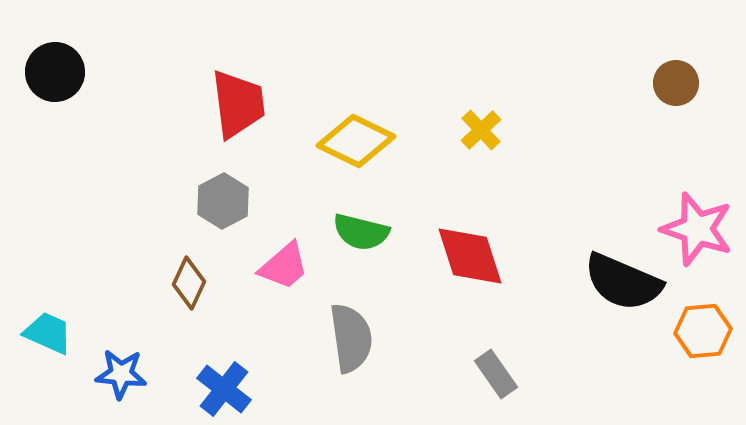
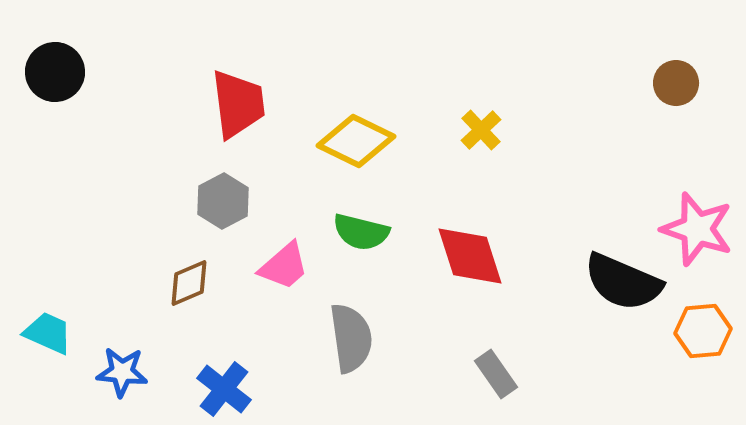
brown diamond: rotated 42 degrees clockwise
blue star: moved 1 px right, 2 px up
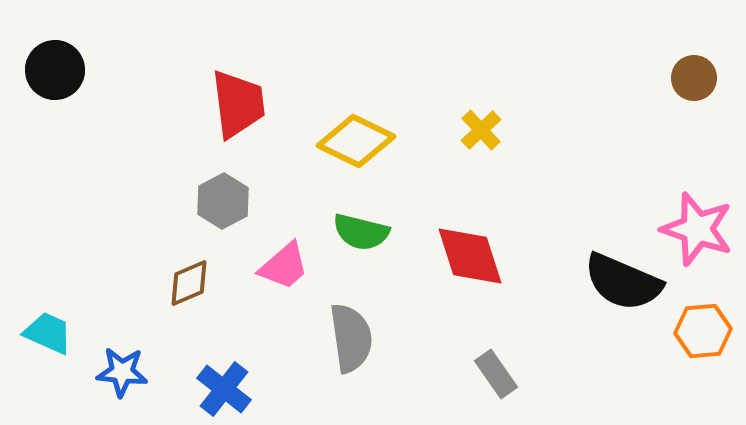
black circle: moved 2 px up
brown circle: moved 18 px right, 5 px up
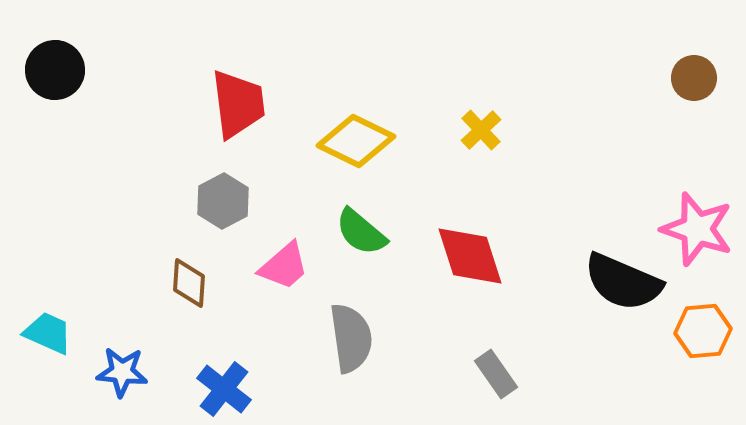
green semicircle: rotated 26 degrees clockwise
brown diamond: rotated 63 degrees counterclockwise
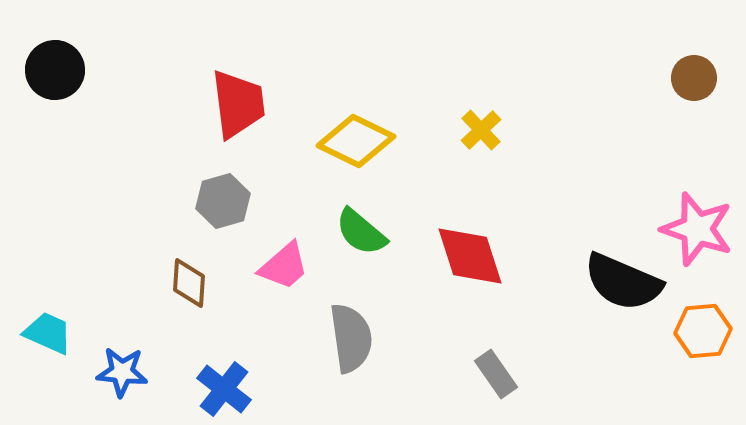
gray hexagon: rotated 12 degrees clockwise
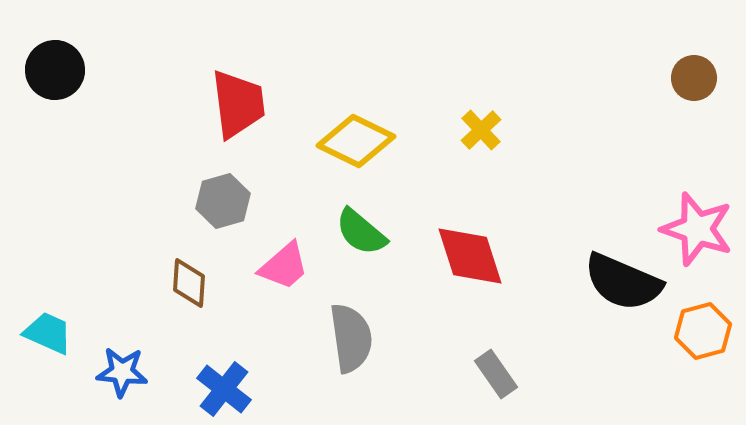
orange hexagon: rotated 10 degrees counterclockwise
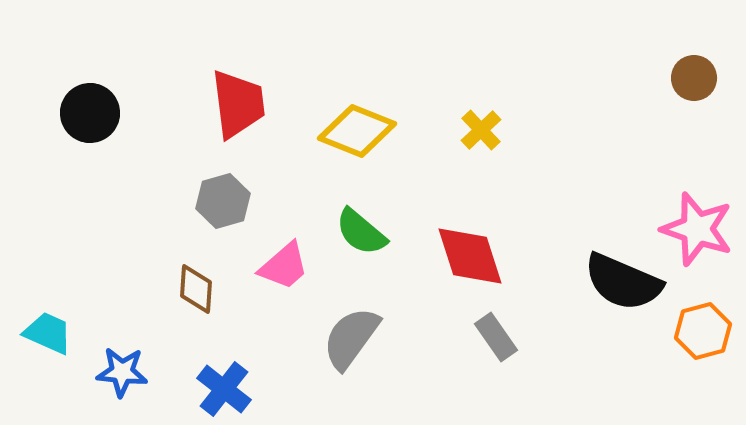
black circle: moved 35 px right, 43 px down
yellow diamond: moved 1 px right, 10 px up; rotated 4 degrees counterclockwise
brown diamond: moved 7 px right, 6 px down
gray semicircle: rotated 136 degrees counterclockwise
gray rectangle: moved 37 px up
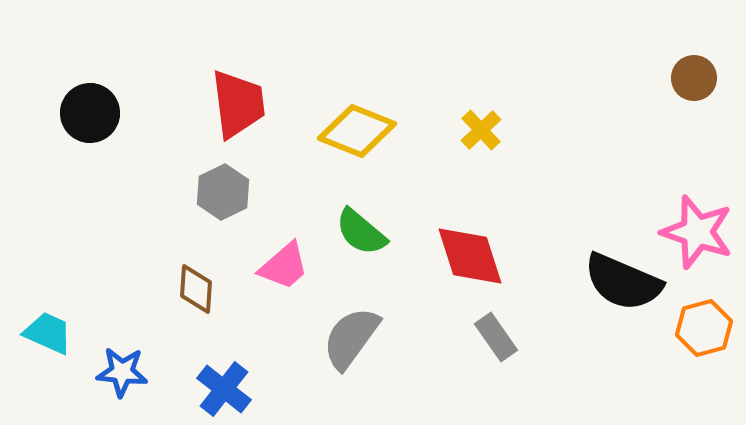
gray hexagon: moved 9 px up; rotated 10 degrees counterclockwise
pink star: moved 3 px down
orange hexagon: moved 1 px right, 3 px up
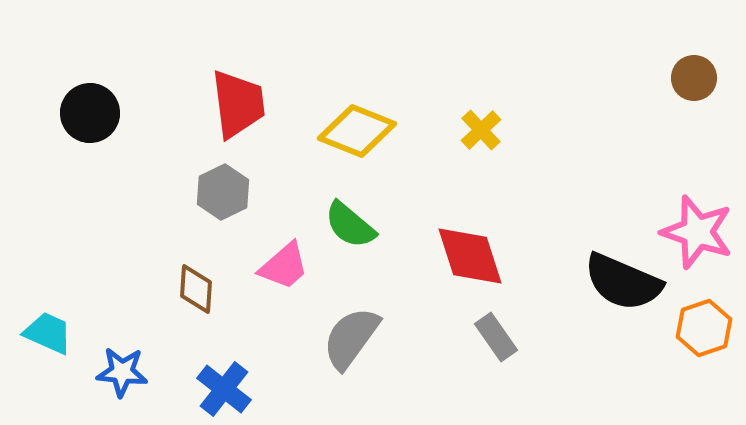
green semicircle: moved 11 px left, 7 px up
orange hexagon: rotated 4 degrees counterclockwise
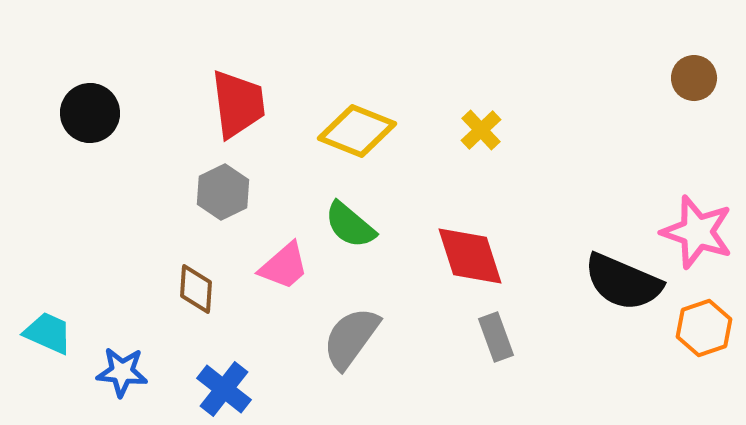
gray rectangle: rotated 15 degrees clockwise
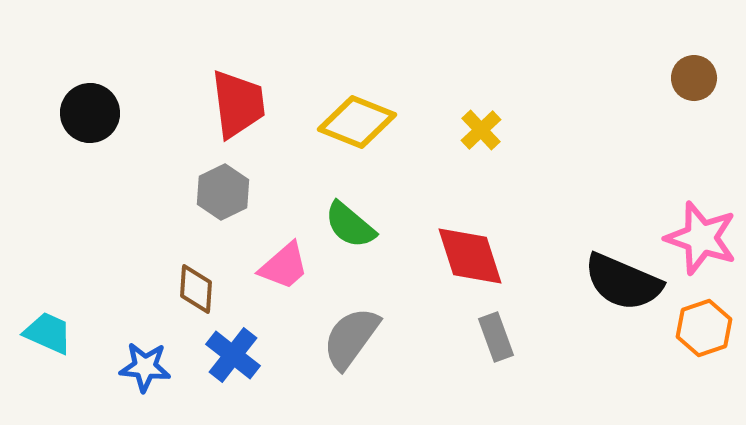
yellow diamond: moved 9 px up
pink star: moved 4 px right, 6 px down
blue star: moved 23 px right, 5 px up
blue cross: moved 9 px right, 34 px up
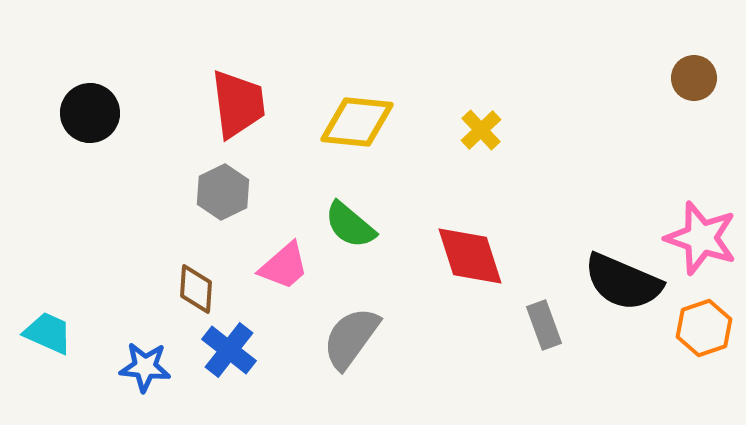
yellow diamond: rotated 16 degrees counterclockwise
gray rectangle: moved 48 px right, 12 px up
blue cross: moved 4 px left, 5 px up
